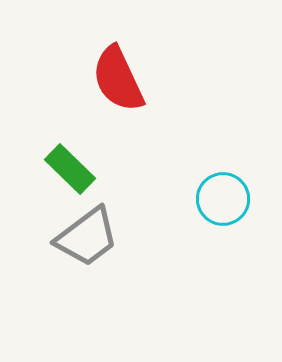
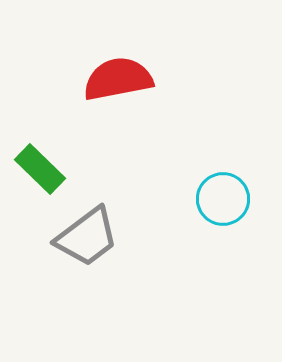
red semicircle: rotated 104 degrees clockwise
green rectangle: moved 30 px left
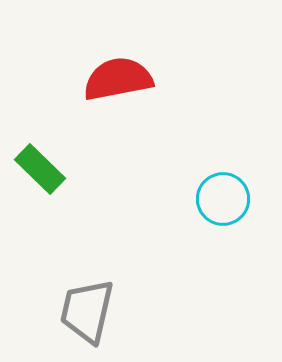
gray trapezoid: moved 74 px down; rotated 140 degrees clockwise
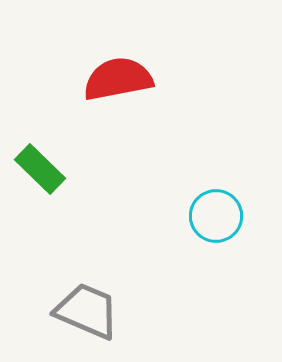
cyan circle: moved 7 px left, 17 px down
gray trapezoid: rotated 100 degrees clockwise
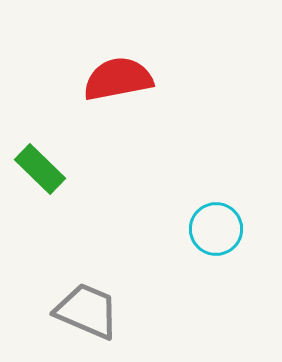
cyan circle: moved 13 px down
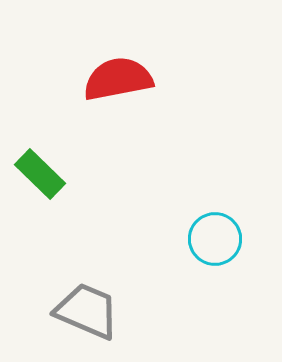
green rectangle: moved 5 px down
cyan circle: moved 1 px left, 10 px down
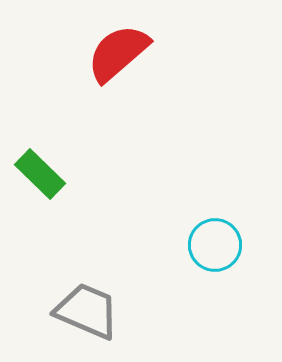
red semicircle: moved 26 px up; rotated 30 degrees counterclockwise
cyan circle: moved 6 px down
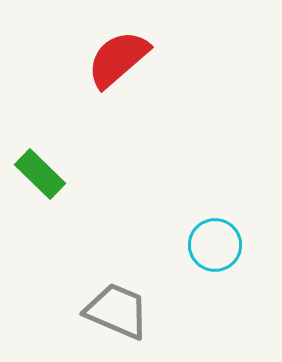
red semicircle: moved 6 px down
gray trapezoid: moved 30 px right
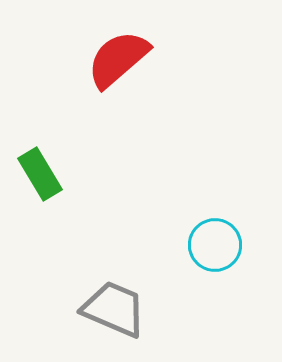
green rectangle: rotated 15 degrees clockwise
gray trapezoid: moved 3 px left, 2 px up
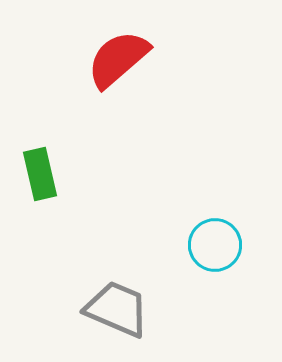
green rectangle: rotated 18 degrees clockwise
gray trapezoid: moved 3 px right
